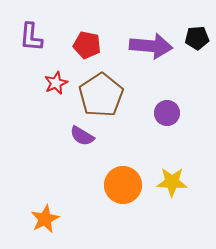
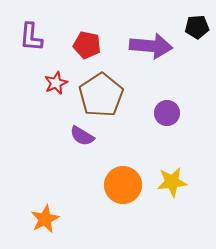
black pentagon: moved 11 px up
yellow star: rotated 8 degrees counterclockwise
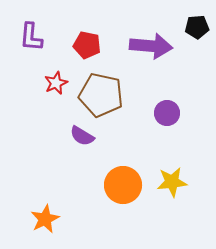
brown pentagon: rotated 27 degrees counterclockwise
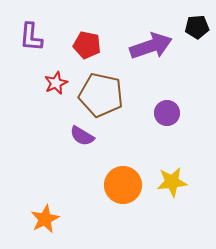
purple arrow: rotated 24 degrees counterclockwise
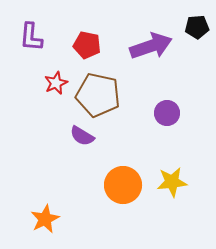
brown pentagon: moved 3 px left
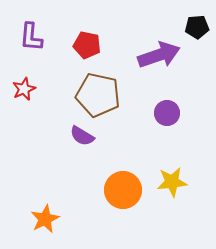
purple arrow: moved 8 px right, 9 px down
red star: moved 32 px left, 6 px down
orange circle: moved 5 px down
